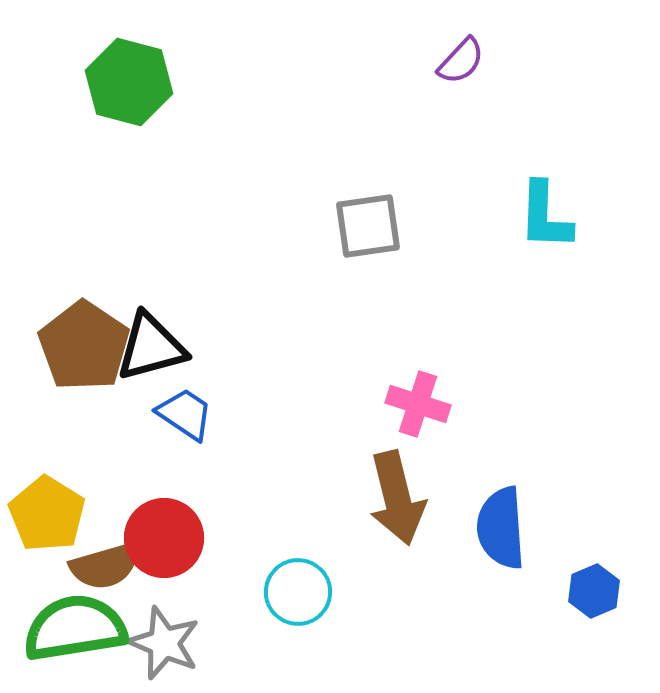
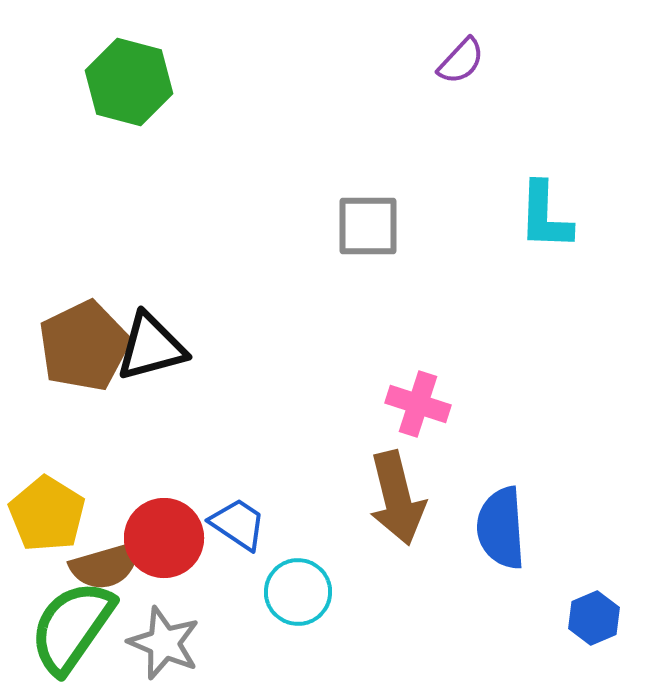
gray square: rotated 8 degrees clockwise
brown pentagon: rotated 12 degrees clockwise
blue trapezoid: moved 53 px right, 110 px down
blue hexagon: moved 27 px down
green semicircle: moved 3 px left, 1 px up; rotated 46 degrees counterclockwise
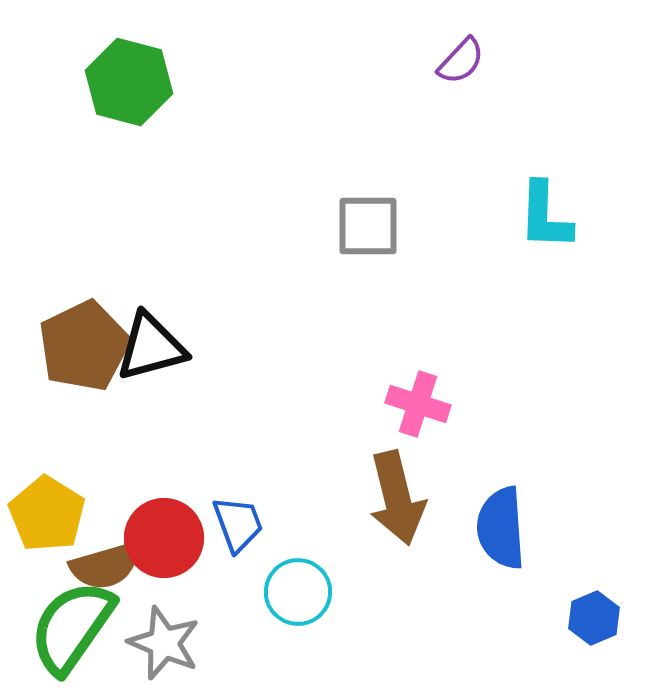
blue trapezoid: rotated 36 degrees clockwise
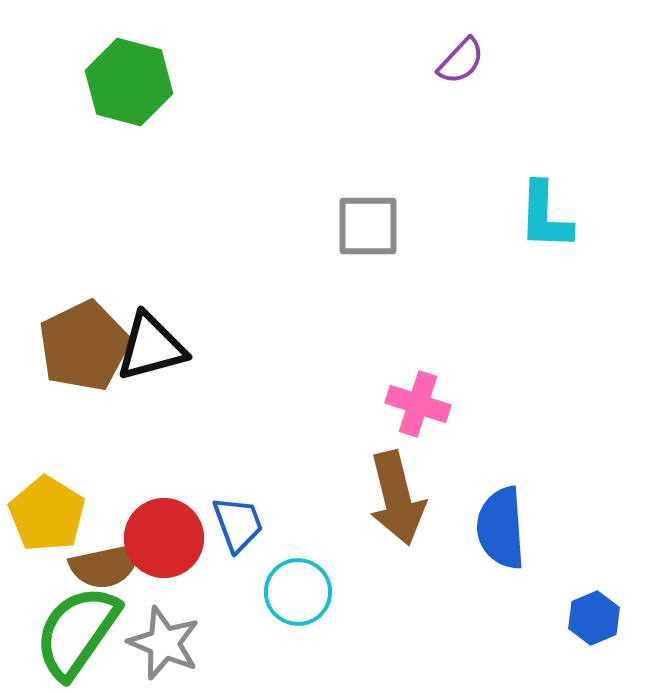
brown semicircle: rotated 4 degrees clockwise
green semicircle: moved 5 px right, 5 px down
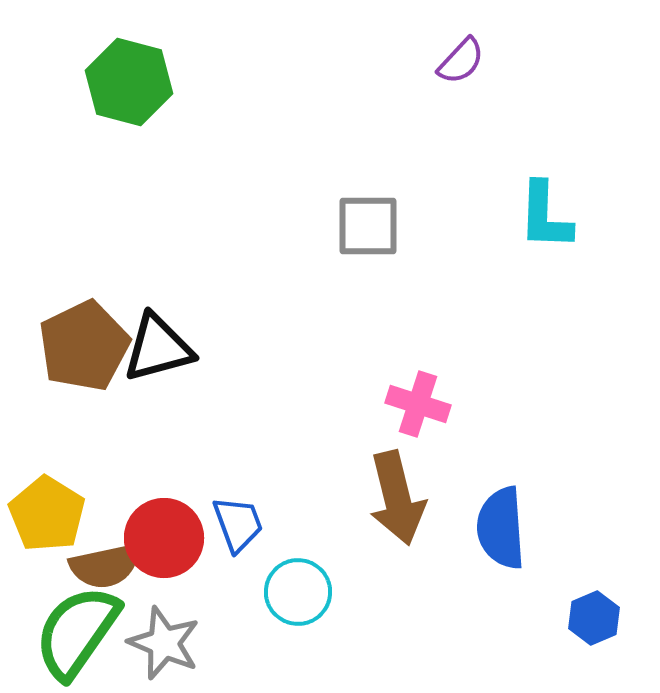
black triangle: moved 7 px right, 1 px down
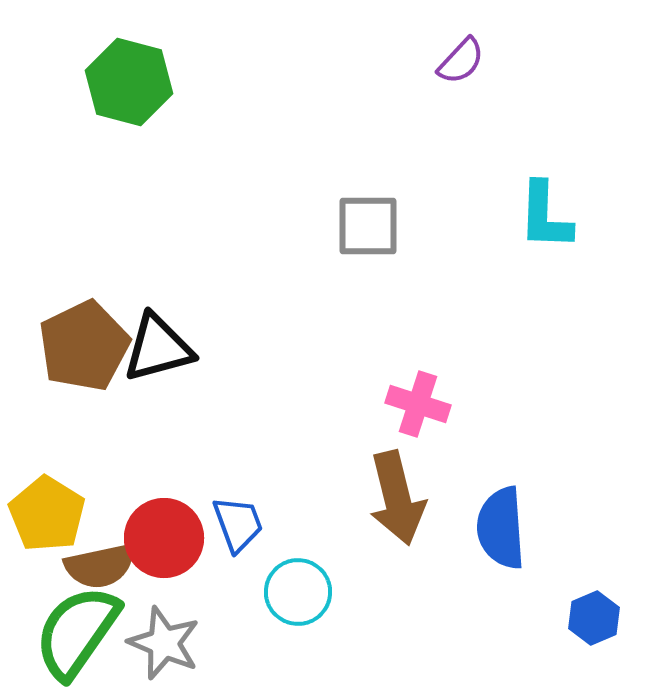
brown semicircle: moved 5 px left
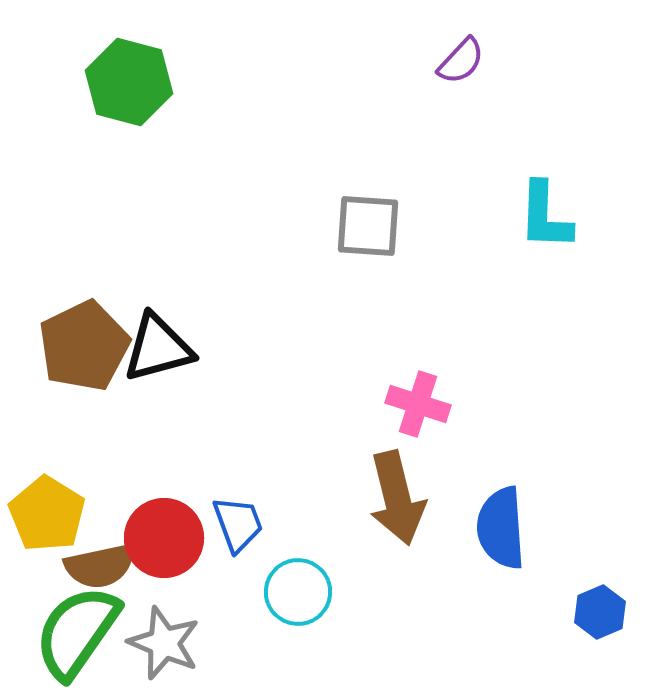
gray square: rotated 4 degrees clockwise
blue hexagon: moved 6 px right, 6 px up
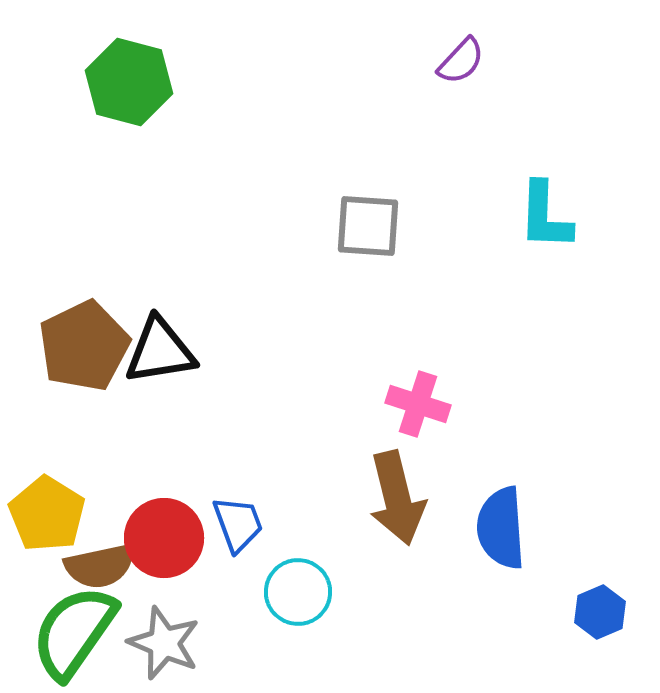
black triangle: moved 2 px right, 3 px down; rotated 6 degrees clockwise
green semicircle: moved 3 px left
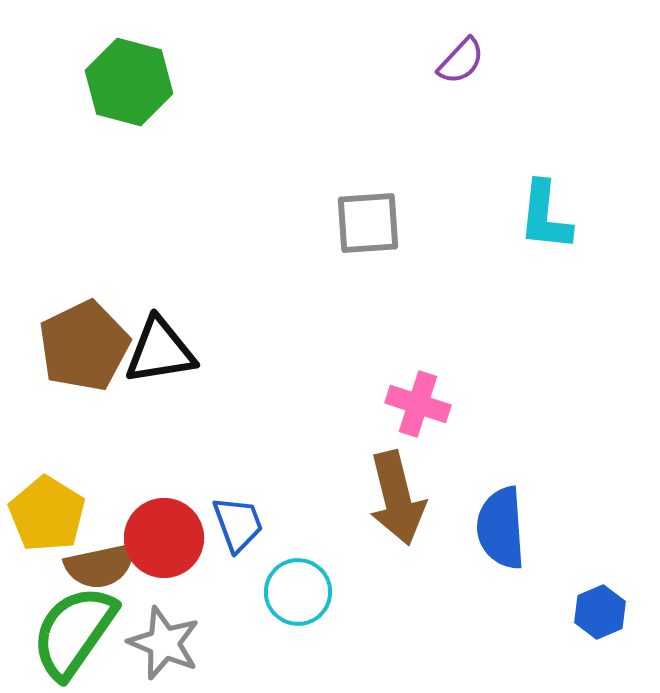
cyan L-shape: rotated 4 degrees clockwise
gray square: moved 3 px up; rotated 8 degrees counterclockwise
